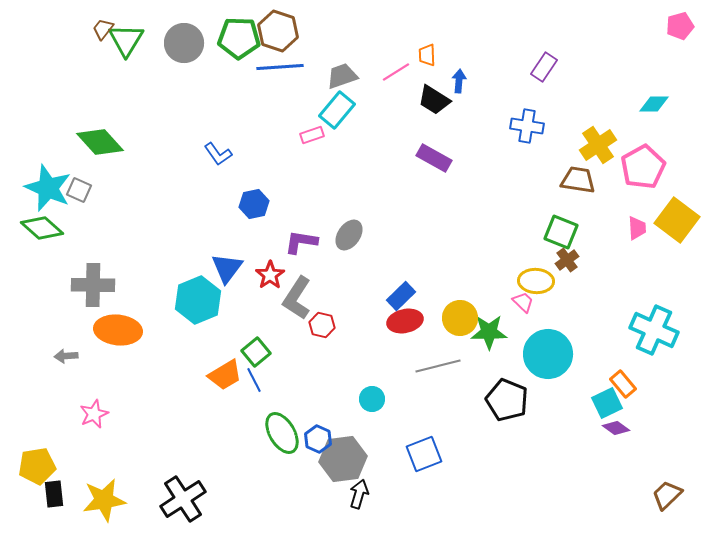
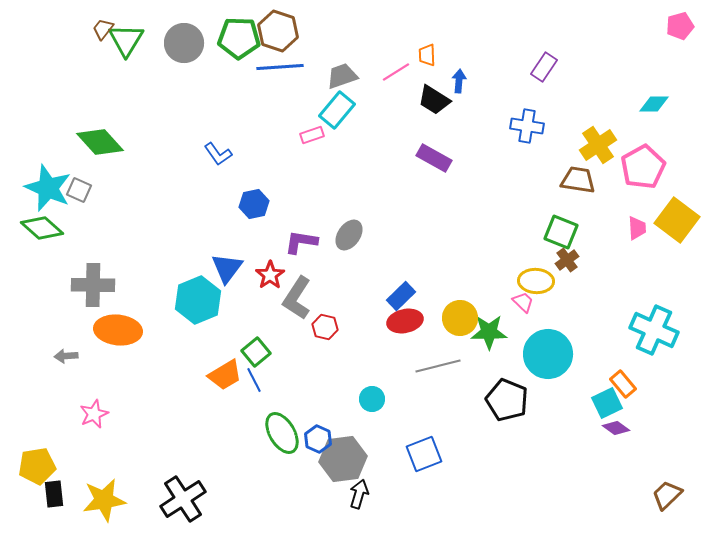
red hexagon at (322, 325): moved 3 px right, 2 px down
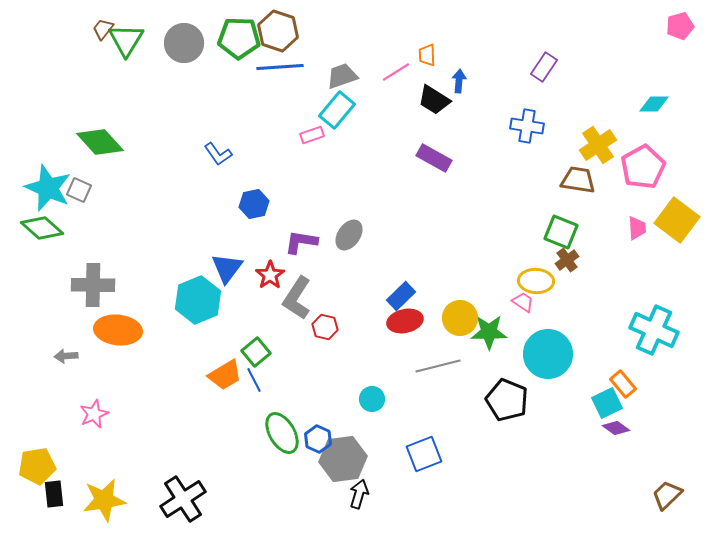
pink trapezoid at (523, 302): rotated 10 degrees counterclockwise
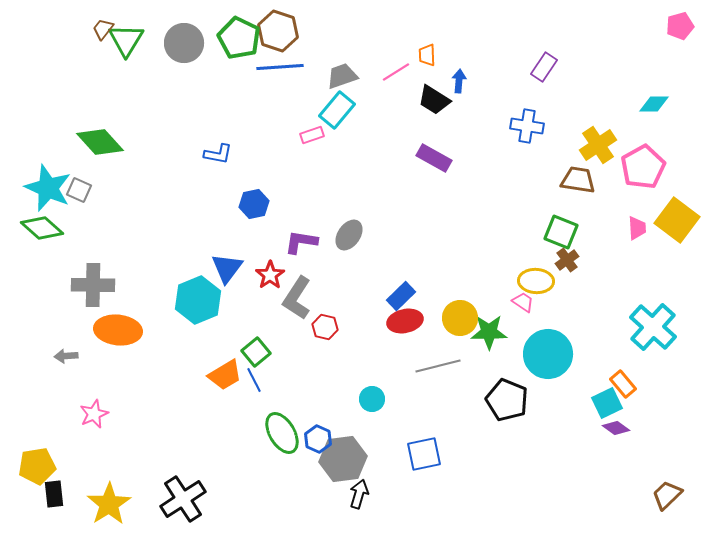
green pentagon at (239, 38): rotated 24 degrees clockwise
blue L-shape at (218, 154): rotated 44 degrees counterclockwise
cyan cross at (654, 330): moved 1 px left, 3 px up; rotated 18 degrees clockwise
blue square at (424, 454): rotated 9 degrees clockwise
yellow star at (104, 500): moved 5 px right, 4 px down; rotated 24 degrees counterclockwise
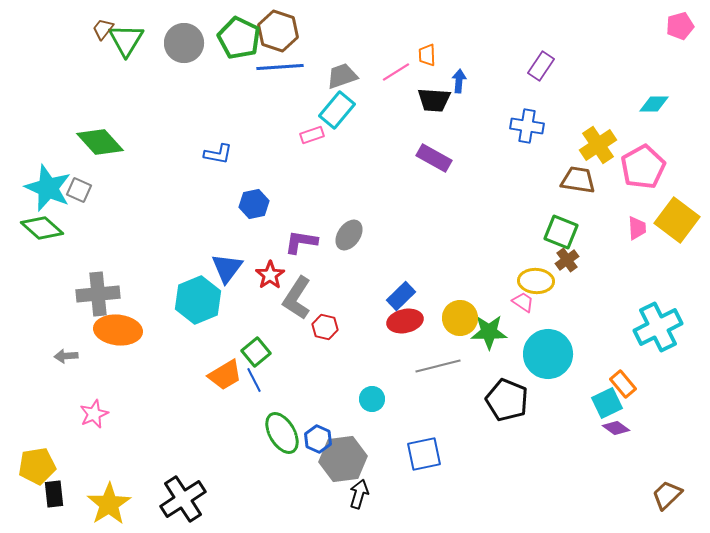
purple rectangle at (544, 67): moved 3 px left, 1 px up
black trapezoid at (434, 100): rotated 28 degrees counterclockwise
gray cross at (93, 285): moved 5 px right, 9 px down; rotated 6 degrees counterclockwise
cyan cross at (653, 327): moved 5 px right; rotated 21 degrees clockwise
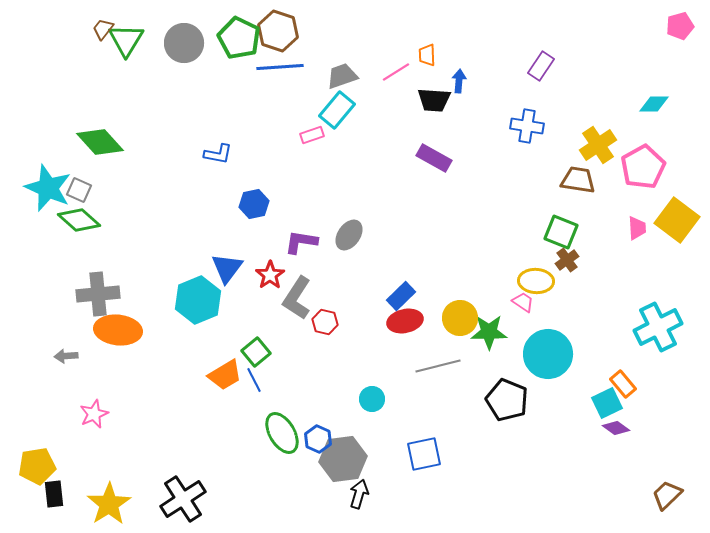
green diamond at (42, 228): moved 37 px right, 8 px up
red hexagon at (325, 327): moved 5 px up
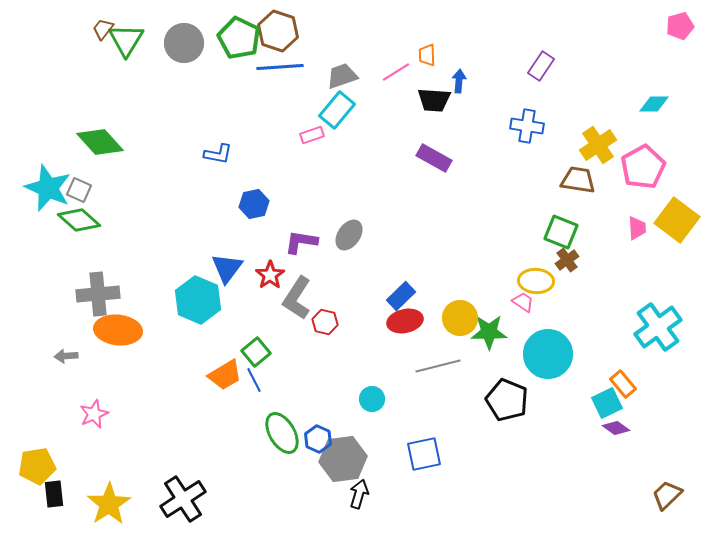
cyan hexagon at (198, 300): rotated 15 degrees counterclockwise
cyan cross at (658, 327): rotated 9 degrees counterclockwise
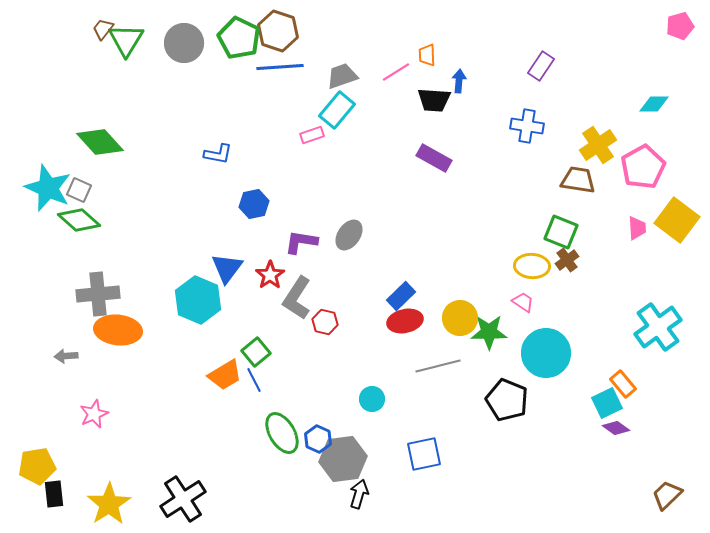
yellow ellipse at (536, 281): moved 4 px left, 15 px up
cyan circle at (548, 354): moved 2 px left, 1 px up
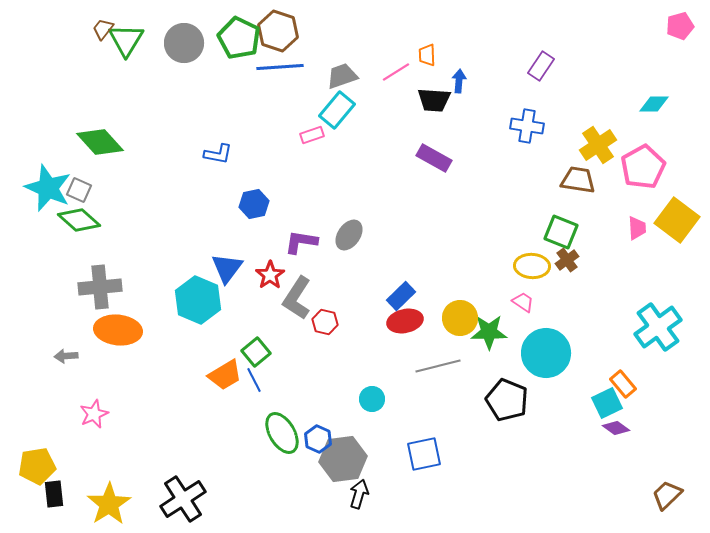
gray cross at (98, 294): moved 2 px right, 7 px up
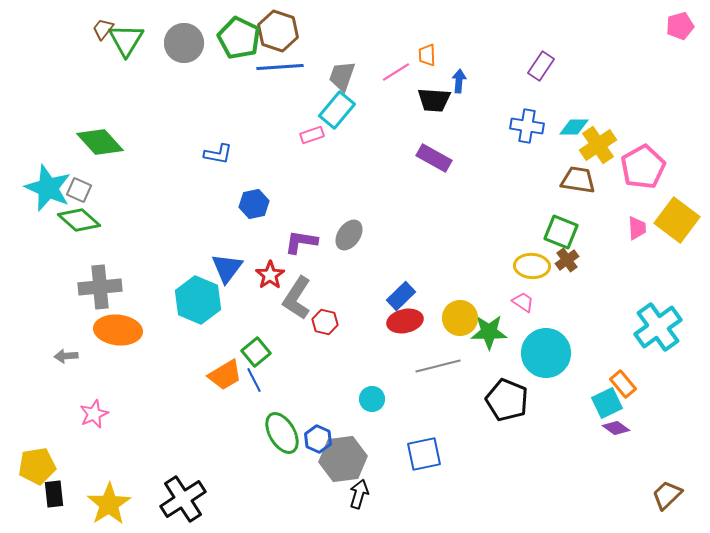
gray trapezoid at (342, 76): rotated 52 degrees counterclockwise
cyan diamond at (654, 104): moved 80 px left, 23 px down
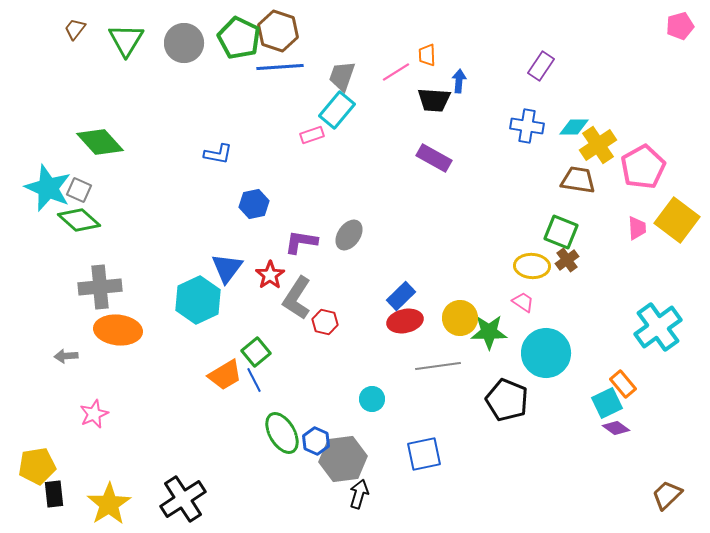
brown trapezoid at (103, 29): moved 28 px left
cyan hexagon at (198, 300): rotated 12 degrees clockwise
gray line at (438, 366): rotated 6 degrees clockwise
blue hexagon at (318, 439): moved 2 px left, 2 px down
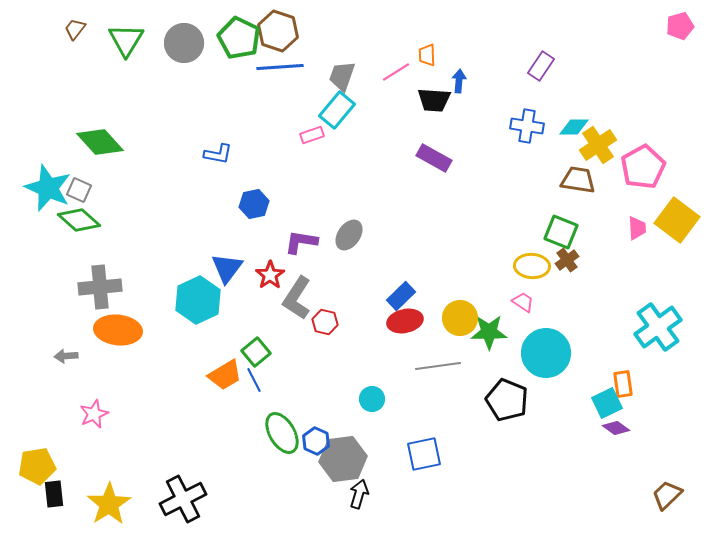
orange rectangle at (623, 384): rotated 32 degrees clockwise
black cross at (183, 499): rotated 6 degrees clockwise
